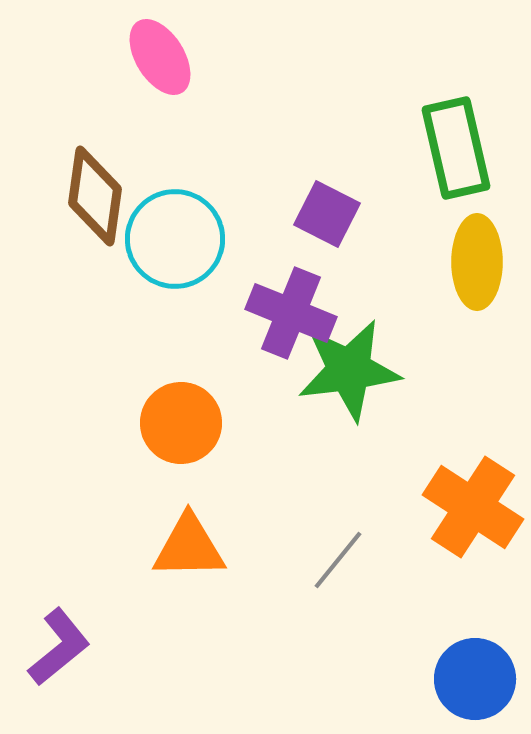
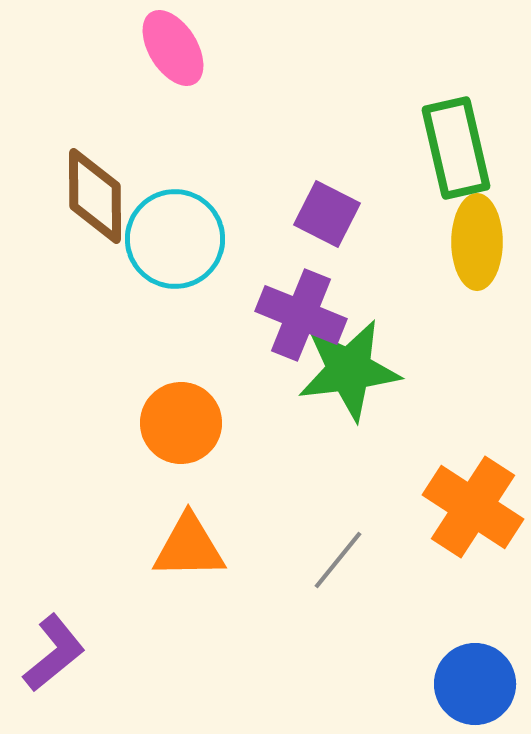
pink ellipse: moved 13 px right, 9 px up
brown diamond: rotated 8 degrees counterclockwise
yellow ellipse: moved 20 px up
purple cross: moved 10 px right, 2 px down
purple L-shape: moved 5 px left, 6 px down
blue circle: moved 5 px down
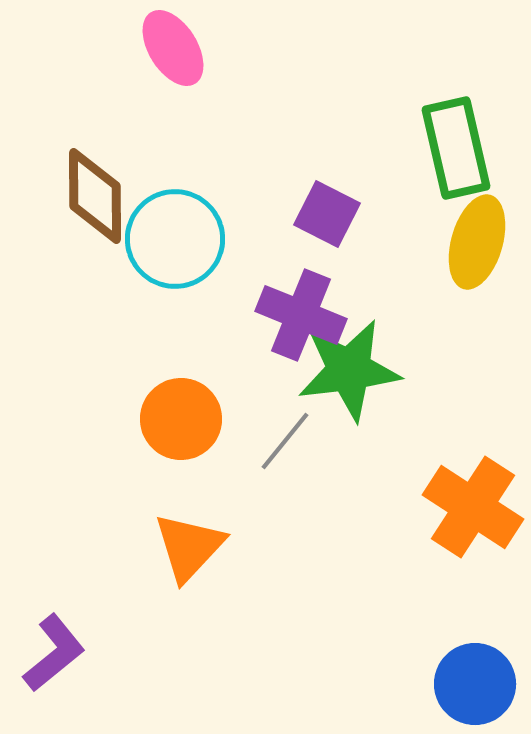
yellow ellipse: rotated 16 degrees clockwise
orange circle: moved 4 px up
orange triangle: rotated 46 degrees counterclockwise
gray line: moved 53 px left, 119 px up
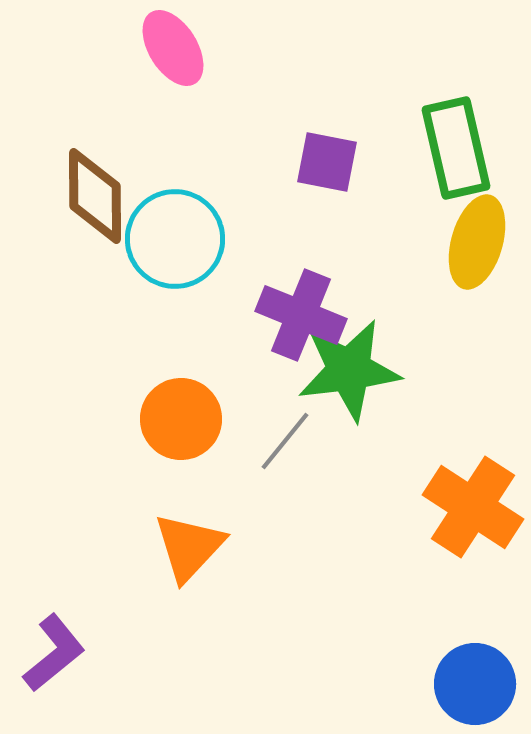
purple square: moved 52 px up; rotated 16 degrees counterclockwise
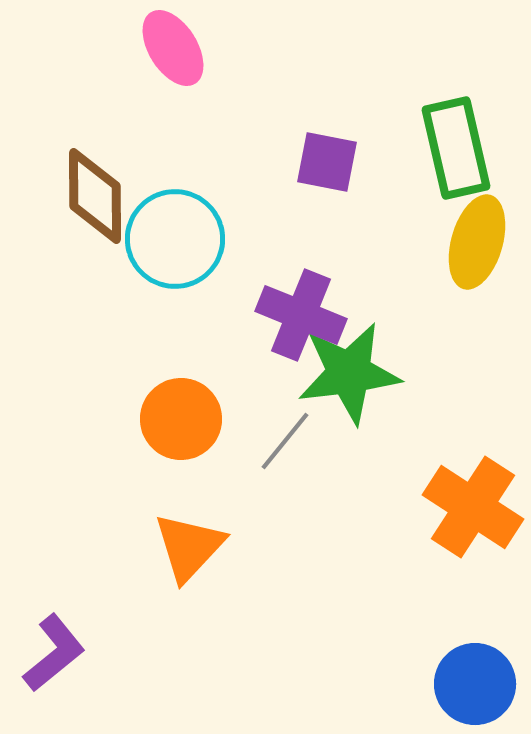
green star: moved 3 px down
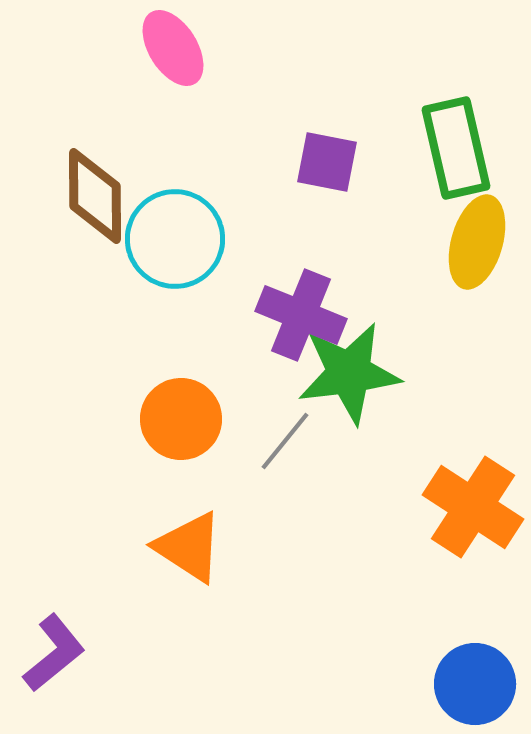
orange triangle: rotated 40 degrees counterclockwise
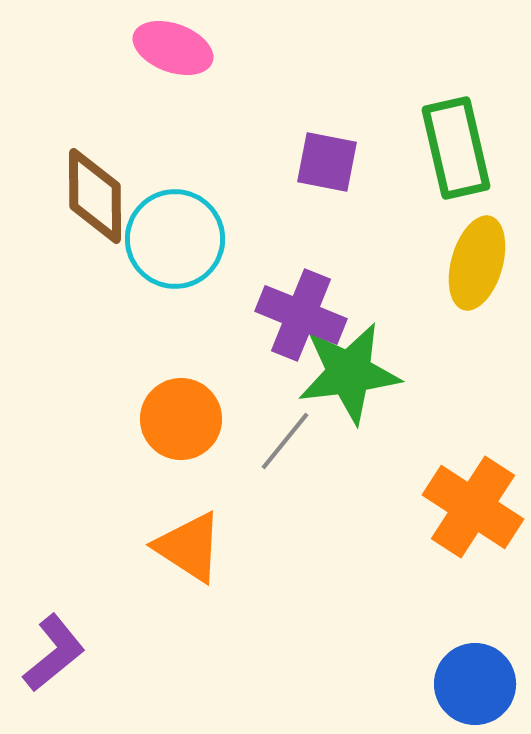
pink ellipse: rotated 38 degrees counterclockwise
yellow ellipse: moved 21 px down
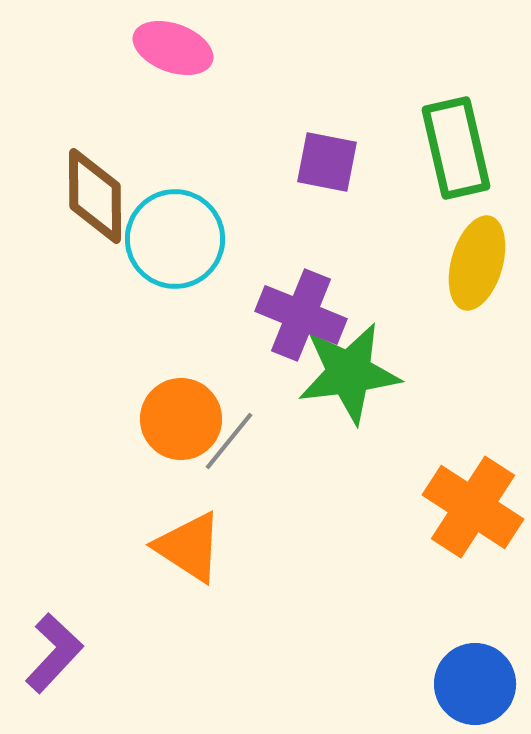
gray line: moved 56 px left
purple L-shape: rotated 8 degrees counterclockwise
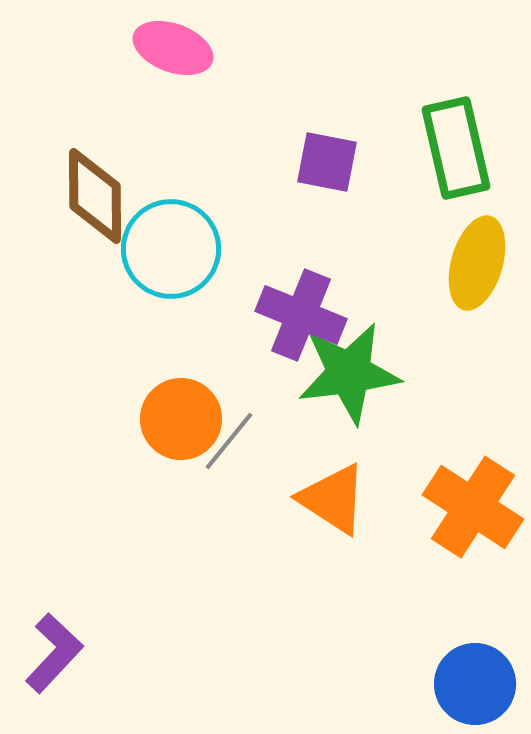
cyan circle: moved 4 px left, 10 px down
orange triangle: moved 144 px right, 48 px up
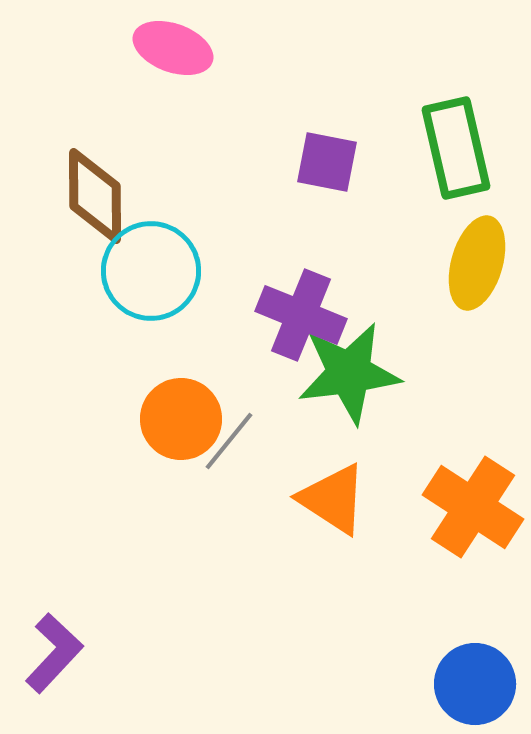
cyan circle: moved 20 px left, 22 px down
